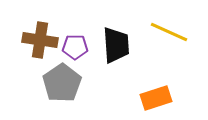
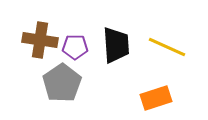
yellow line: moved 2 px left, 15 px down
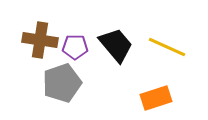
black trapezoid: rotated 36 degrees counterclockwise
gray pentagon: rotated 15 degrees clockwise
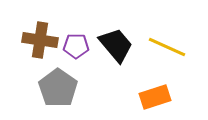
purple pentagon: moved 1 px right, 1 px up
gray pentagon: moved 4 px left, 5 px down; rotated 18 degrees counterclockwise
orange rectangle: moved 1 px left, 1 px up
